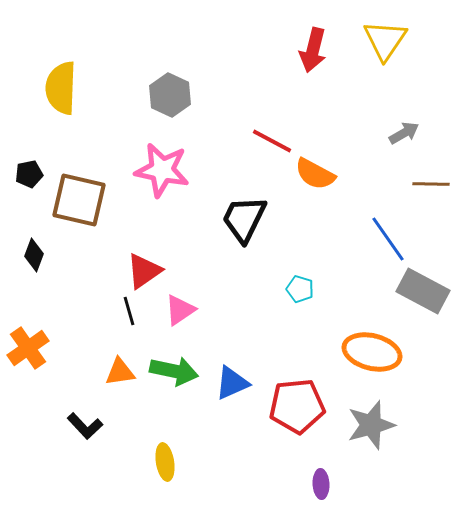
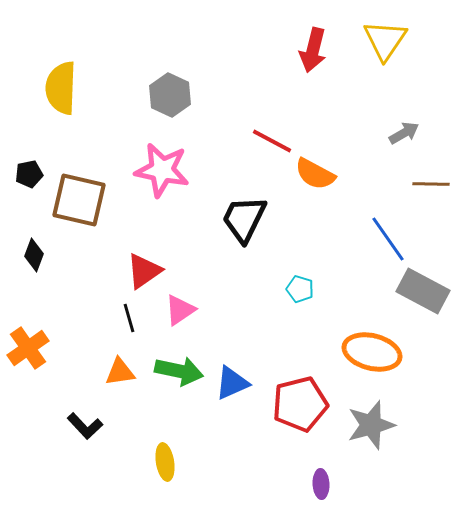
black line: moved 7 px down
green arrow: moved 5 px right
red pentagon: moved 3 px right, 2 px up; rotated 8 degrees counterclockwise
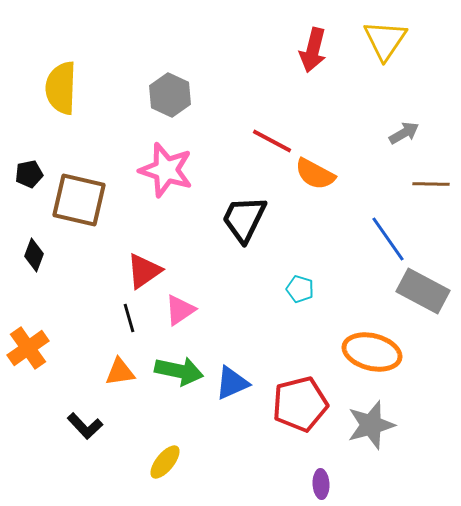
pink star: moved 4 px right; rotated 6 degrees clockwise
yellow ellipse: rotated 48 degrees clockwise
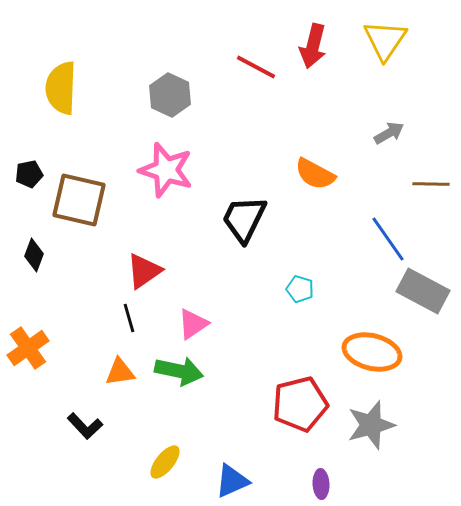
red arrow: moved 4 px up
gray arrow: moved 15 px left
red line: moved 16 px left, 74 px up
pink triangle: moved 13 px right, 14 px down
blue triangle: moved 98 px down
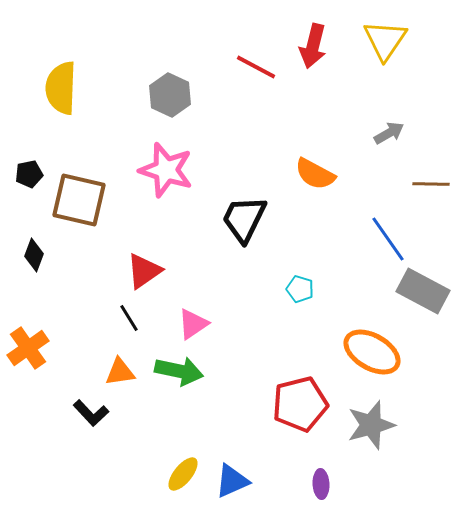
black line: rotated 16 degrees counterclockwise
orange ellipse: rotated 16 degrees clockwise
black L-shape: moved 6 px right, 13 px up
yellow ellipse: moved 18 px right, 12 px down
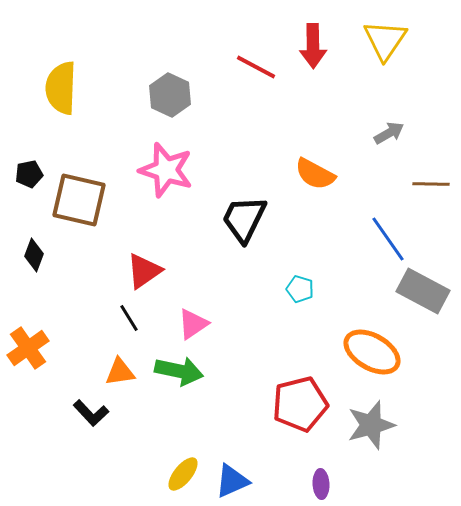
red arrow: rotated 15 degrees counterclockwise
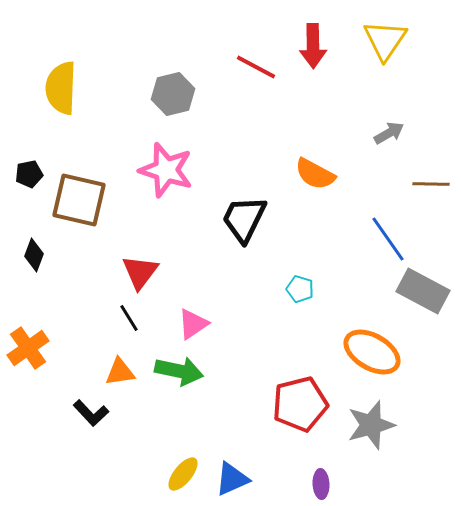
gray hexagon: moved 3 px right, 1 px up; rotated 21 degrees clockwise
red triangle: moved 4 px left, 1 px down; rotated 18 degrees counterclockwise
blue triangle: moved 2 px up
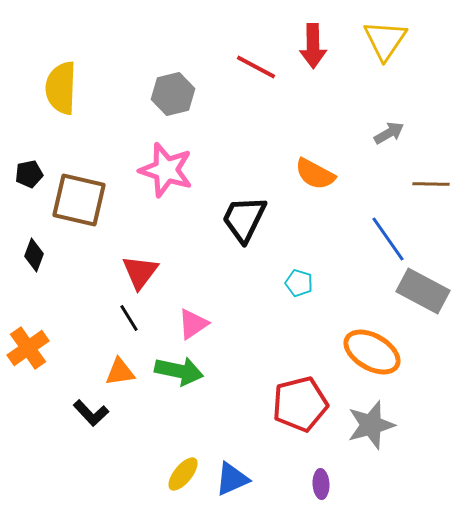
cyan pentagon: moved 1 px left, 6 px up
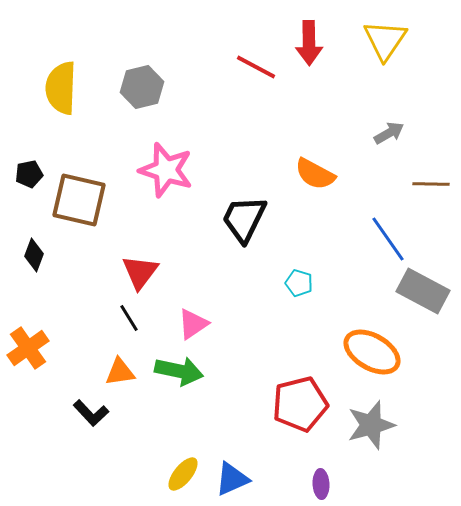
red arrow: moved 4 px left, 3 px up
gray hexagon: moved 31 px left, 7 px up
